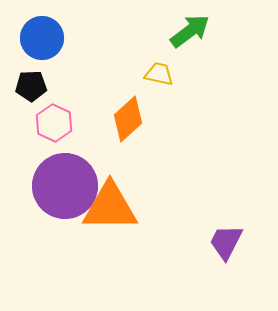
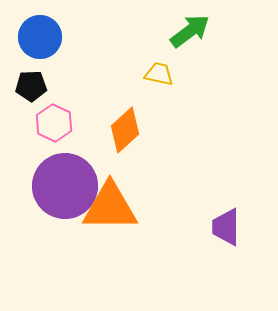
blue circle: moved 2 px left, 1 px up
orange diamond: moved 3 px left, 11 px down
purple trapezoid: moved 15 px up; rotated 27 degrees counterclockwise
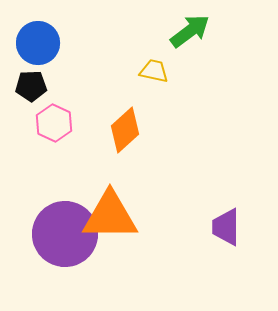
blue circle: moved 2 px left, 6 px down
yellow trapezoid: moved 5 px left, 3 px up
purple circle: moved 48 px down
orange triangle: moved 9 px down
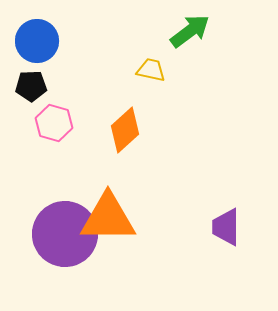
blue circle: moved 1 px left, 2 px up
yellow trapezoid: moved 3 px left, 1 px up
pink hexagon: rotated 9 degrees counterclockwise
orange triangle: moved 2 px left, 2 px down
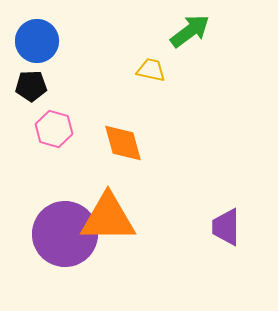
pink hexagon: moved 6 px down
orange diamond: moved 2 px left, 13 px down; rotated 63 degrees counterclockwise
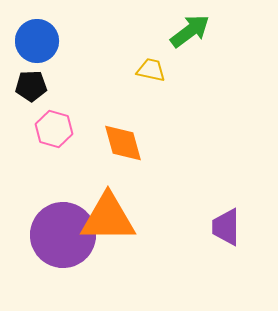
purple circle: moved 2 px left, 1 px down
